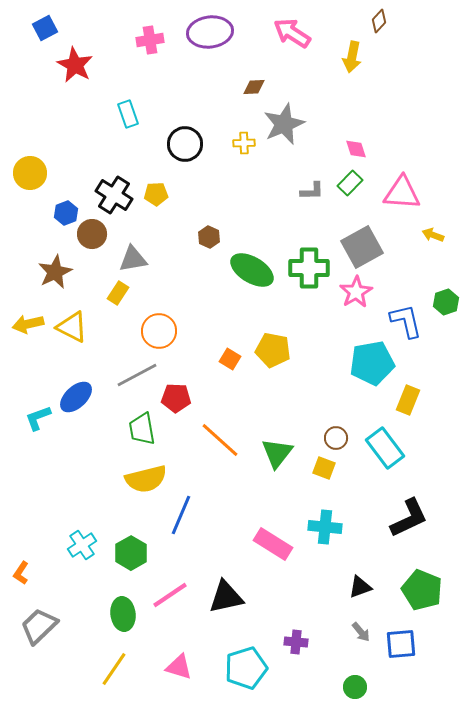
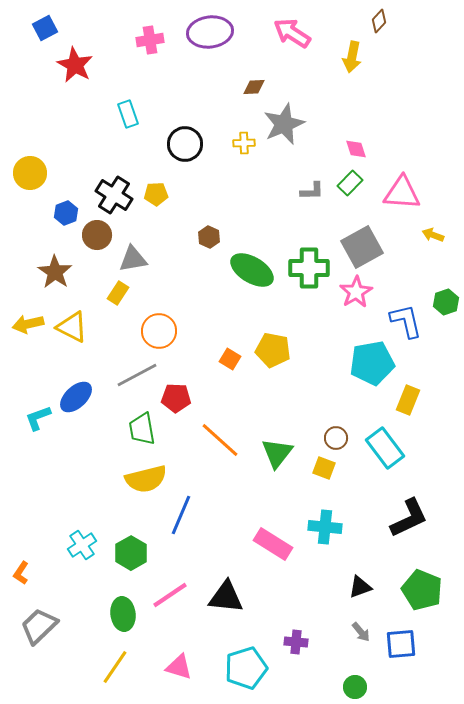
brown circle at (92, 234): moved 5 px right, 1 px down
brown star at (55, 272): rotated 12 degrees counterclockwise
black triangle at (226, 597): rotated 18 degrees clockwise
yellow line at (114, 669): moved 1 px right, 2 px up
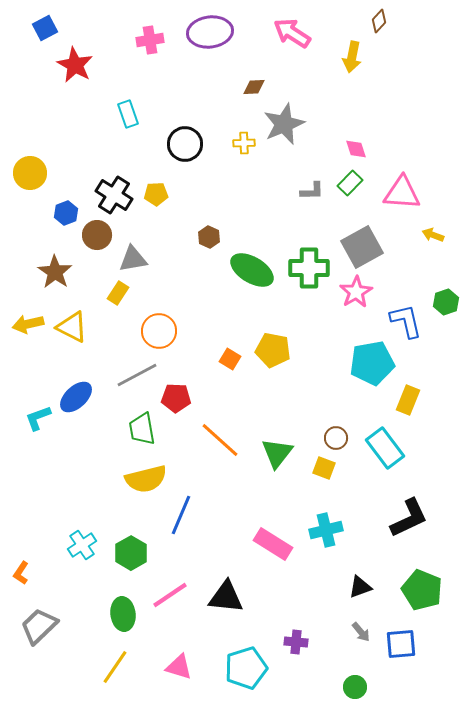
cyan cross at (325, 527): moved 1 px right, 3 px down; rotated 20 degrees counterclockwise
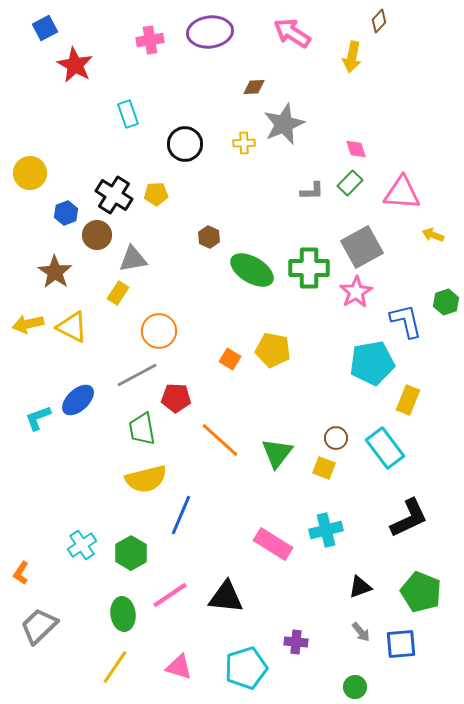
blue ellipse at (76, 397): moved 2 px right, 3 px down
green pentagon at (422, 590): moved 1 px left, 2 px down
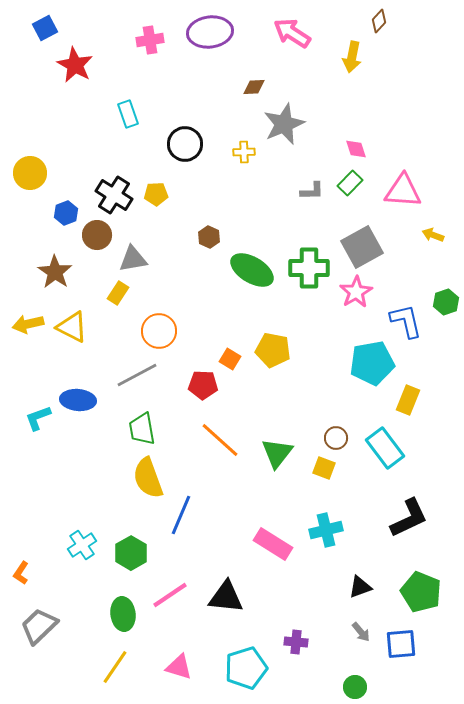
yellow cross at (244, 143): moved 9 px down
pink triangle at (402, 193): moved 1 px right, 2 px up
red pentagon at (176, 398): moved 27 px right, 13 px up
blue ellipse at (78, 400): rotated 48 degrees clockwise
yellow semicircle at (146, 479): moved 2 px right, 1 px up; rotated 84 degrees clockwise
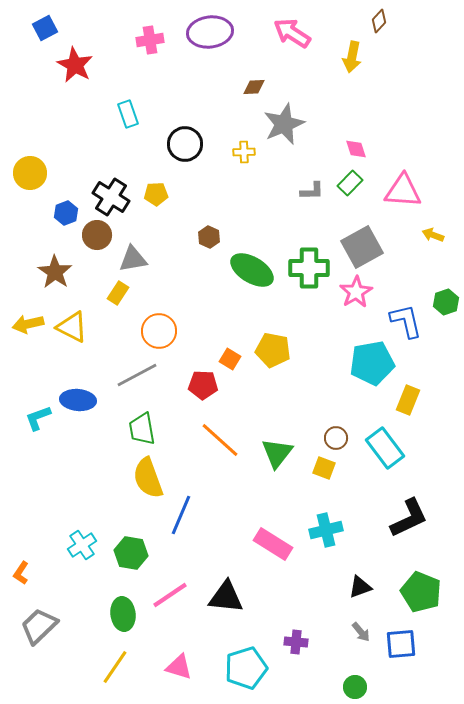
black cross at (114, 195): moved 3 px left, 2 px down
green hexagon at (131, 553): rotated 20 degrees counterclockwise
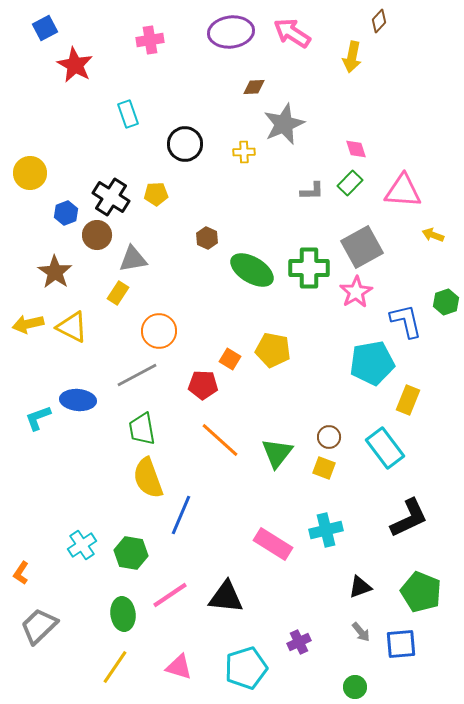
purple ellipse at (210, 32): moved 21 px right
brown hexagon at (209, 237): moved 2 px left, 1 px down
brown circle at (336, 438): moved 7 px left, 1 px up
purple cross at (296, 642): moved 3 px right; rotated 30 degrees counterclockwise
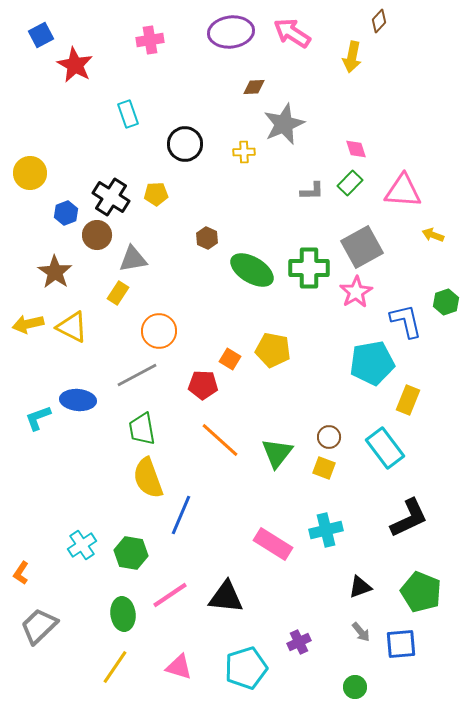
blue square at (45, 28): moved 4 px left, 7 px down
